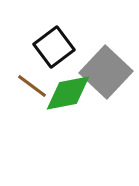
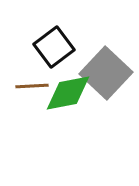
gray square: moved 1 px down
brown line: rotated 40 degrees counterclockwise
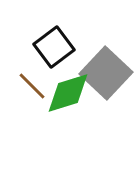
brown line: rotated 48 degrees clockwise
green diamond: rotated 6 degrees counterclockwise
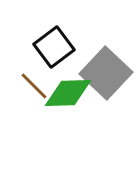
brown line: moved 2 px right
green diamond: rotated 15 degrees clockwise
